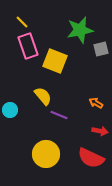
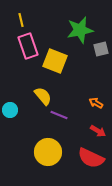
yellow line: moved 1 px left, 2 px up; rotated 32 degrees clockwise
red arrow: moved 2 px left; rotated 21 degrees clockwise
yellow circle: moved 2 px right, 2 px up
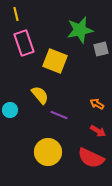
yellow line: moved 5 px left, 6 px up
pink rectangle: moved 4 px left, 3 px up
yellow semicircle: moved 3 px left, 1 px up
orange arrow: moved 1 px right, 1 px down
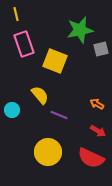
pink rectangle: moved 1 px down
cyan circle: moved 2 px right
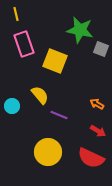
green star: rotated 24 degrees clockwise
gray square: rotated 35 degrees clockwise
cyan circle: moved 4 px up
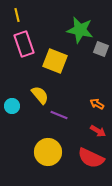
yellow line: moved 1 px right, 1 px down
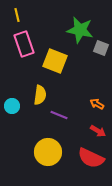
gray square: moved 1 px up
yellow semicircle: rotated 48 degrees clockwise
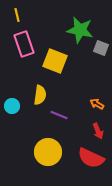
red arrow: rotated 35 degrees clockwise
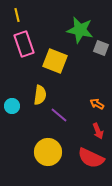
purple line: rotated 18 degrees clockwise
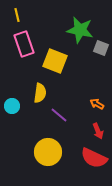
yellow semicircle: moved 2 px up
red semicircle: moved 3 px right
